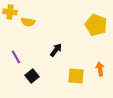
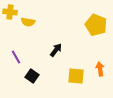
black square: rotated 16 degrees counterclockwise
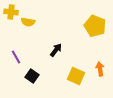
yellow cross: moved 1 px right
yellow pentagon: moved 1 px left, 1 px down
yellow square: rotated 18 degrees clockwise
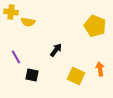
black square: moved 1 px up; rotated 24 degrees counterclockwise
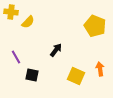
yellow semicircle: rotated 56 degrees counterclockwise
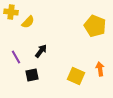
black arrow: moved 15 px left, 1 px down
black square: rotated 24 degrees counterclockwise
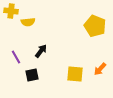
yellow cross: moved 1 px up
yellow semicircle: rotated 40 degrees clockwise
orange arrow: rotated 128 degrees counterclockwise
yellow square: moved 1 px left, 2 px up; rotated 18 degrees counterclockwise
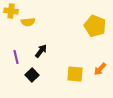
purple line: rotated 16 degrees clockwise
black square: rotated 32 degrees counterclockwise
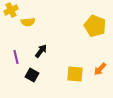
yellow cross: moved 1 px up; rotated 32 degrees counterclockwise
black square: rotated 16 degrees counterclockwise
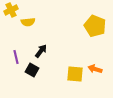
orange arrow: moved 5 px left; rotated 64 degrees clockwise
black square: moved 5 px up
